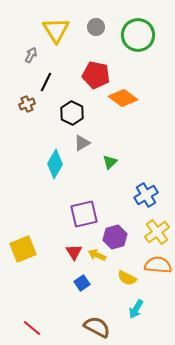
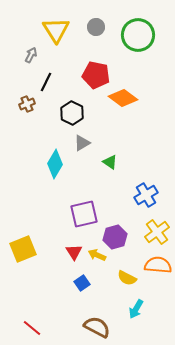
green triangle: rotated 42 degrees counterclockwise
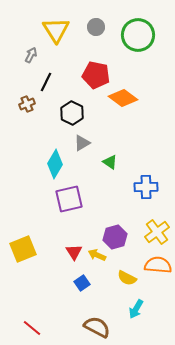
blue cross: moved 8 px up; rotated 30 degrees clockwise
purple square: moved 15 px left, 15 px up
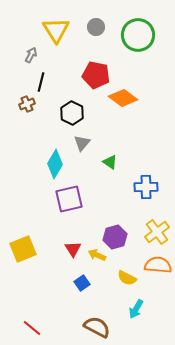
black line: moved 5 px left; rotated 12 degrees counterclockwise
gray triangle: rotated 18 degrees counterclockwise
red triangle: moved 1 px left, 3 px up
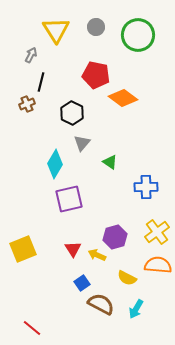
brown semicircle: moved 4 px right, 23 px up
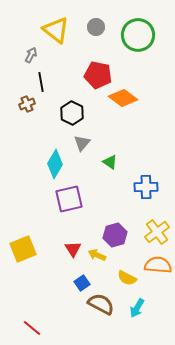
yellow triangle: rotated 20 degrees counterclockwise
red pentagon: moved 2 px right
black line: rotated 24 degrees counterclockwise
purple hexagon: moved 2 px up
cyan arrow: moved 1 px right, 1 px up
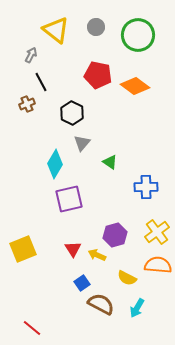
black line: rotated 18 degrees counterclockwise
orange diamond: moved 12 px right, 12 px up
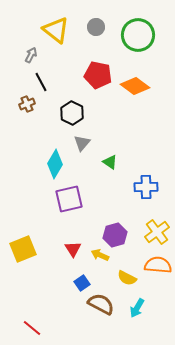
yellow arrow: moved 3 px right
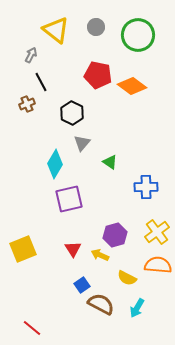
orange diamond: moved 3 px left
blue square: moved 2 px down
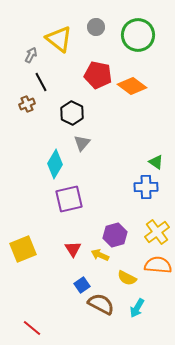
yellow triangle: moved 3 px right, 9 px down
green triangle: moved 46 px right
